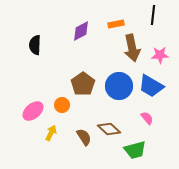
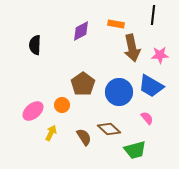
orange rectangle: rotated 21 degrees clockwise
blue circle: moved 6 px down
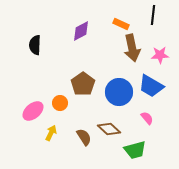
orange rectangle: moved 5 px right; rotated 14 degrees clockwise
orange circle: moved 2 px left, 2 px up
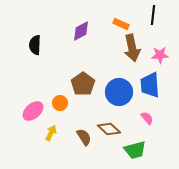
blue trapezoid: moved 1 px left, 1 px up; rotated 56 degrees clockwise
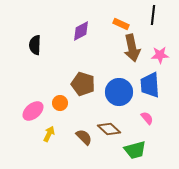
brown pentagon: rotated 20 degrees counterclockwise
yellow arrow: moved 2 px left, 1 px down
brown semicircle: rotated 12 degrees counterclockwise
